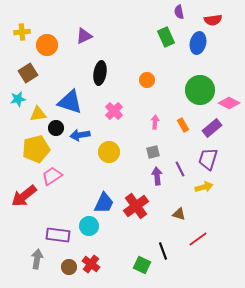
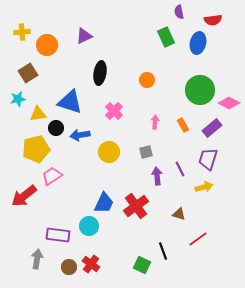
gray square at (153, 152): moved 7 px left
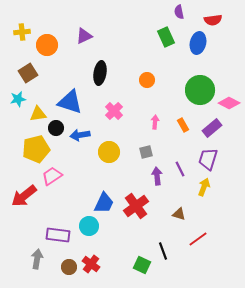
yellow arrow at (204, 187): rotated 54 degrees counterclockwise
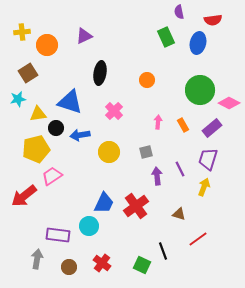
pink arrow at (155, 122): moved 3 px right
red cross at (91, 264): moved 11 px right, 1 px up
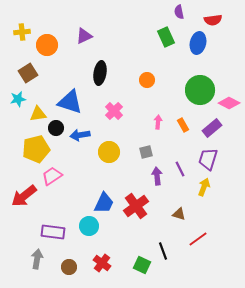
purple rectangle at (58, 235): moved 5 px left, 3 px up
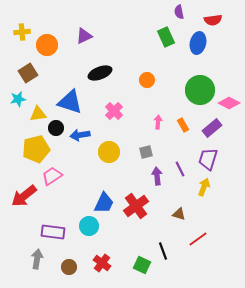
black ellipse at (100, 73): rotated 60 degrees clockwise
